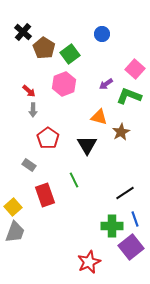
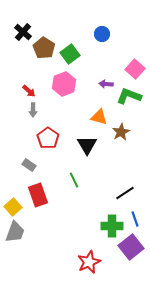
purple arrow: rotated 40 degrees clockwise
red rectangle: moved 7 px left
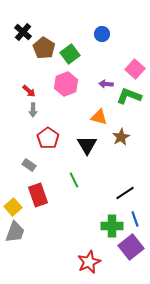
pink hexagon: moved 2 px right
brown star: moved 5 px down
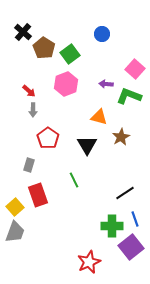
gray rectangle: rotated 72 degrees clockwise
yellow square: moved 2 px right
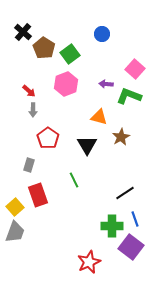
purple square: rotated 15 degrees counterclockwise
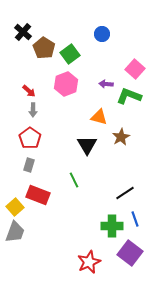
red pentagon: moved 18 px left
red rectangle: rotated 50 degrees counterclockwise
purple square: moved 1 px left, 6 px down
